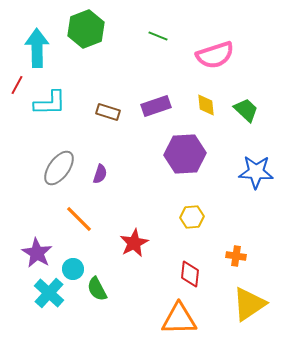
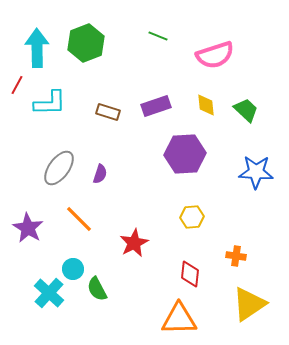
green hexagon: moved 14 px down
purple star: moved 9 px left, 25 px up
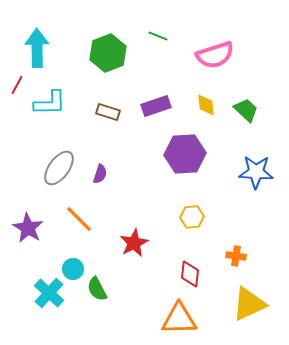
green hexagon: moved 22 px right, 10 px down
yellow triangle: rotated 9 degrees clockwise
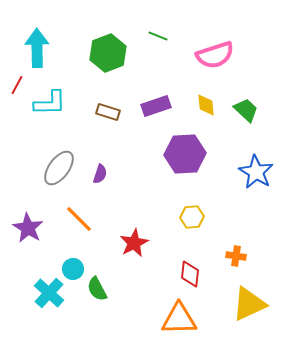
blue star: rotated 28 degrees clockwise
